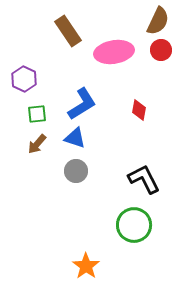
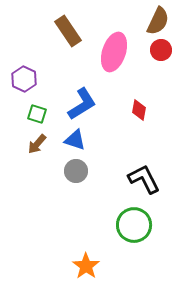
pink ellipse: rotated 63 degrees counterclockwise
green square: rotated 24 degrees clockwise
blue triangle: moved 2 px down
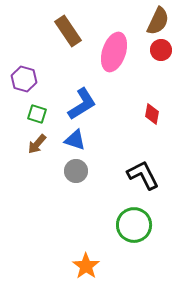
purple hexagon: rotated 10 degrees counterclockwise
red diamond: moved 13 px right, 4 px down
black L-shape: moved 1 px left, 4 px up
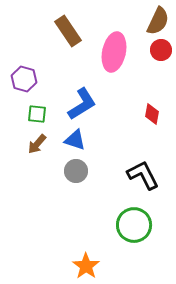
pink ellipse: rotated 6 degrees counterclockwise
green square: rotated 12 degrees counterclockwise
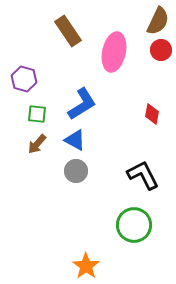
blue triangle: rotated 10 degrees clockwise
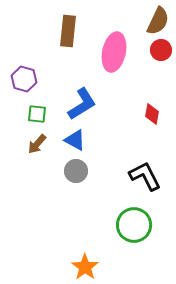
brown rectangle: rotated 40 degrees clockwise
black L-shape: moved 2 px right, 1 px down
orange star: moved 1 px left, 1 px down
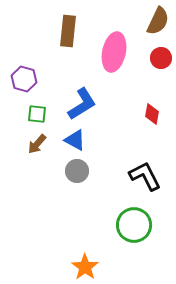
red circle: moved 8 px down
gray circle: moved 1 px right
